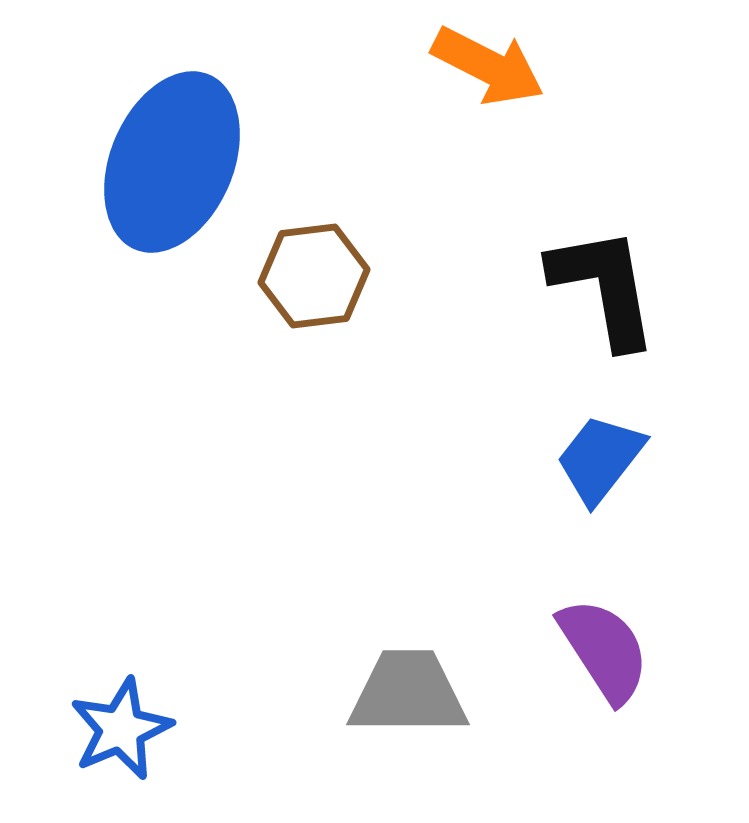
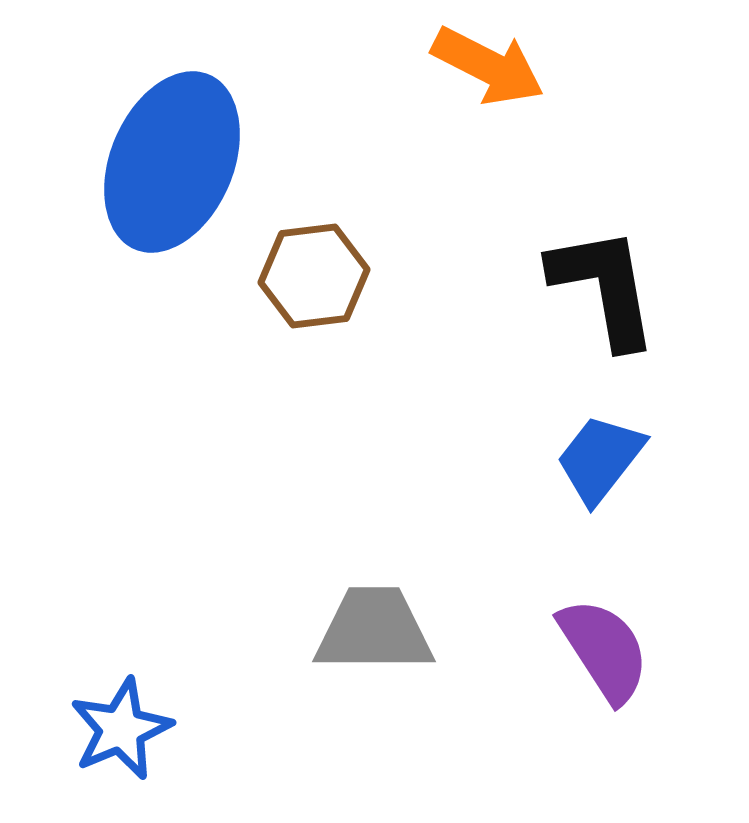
gray trapezoid: moved 34 px left, 63 px up
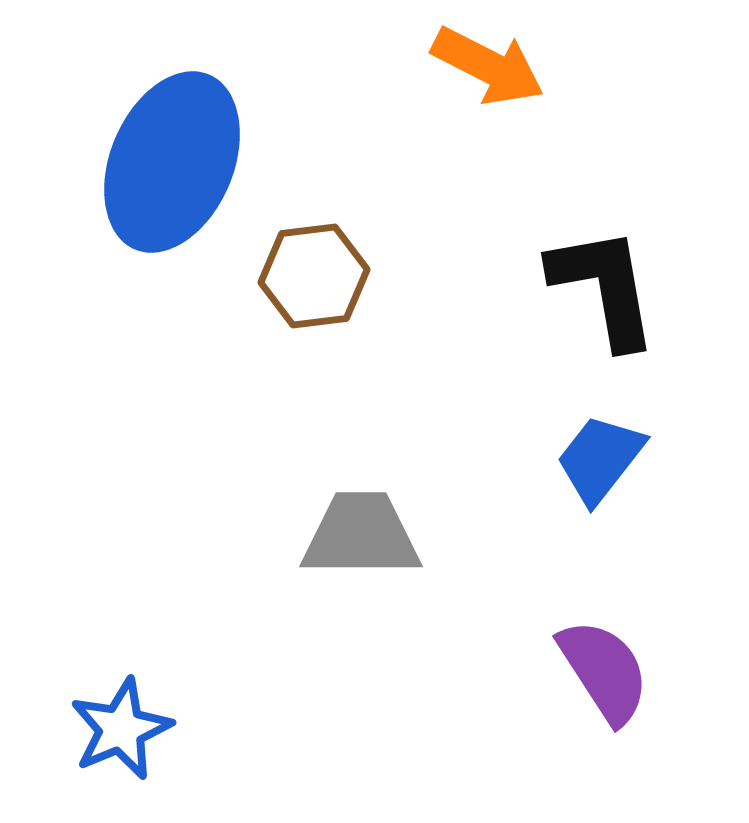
gray trapezoid: moved 13 px left, 95 px up
purple semicircle: moved 21 px down
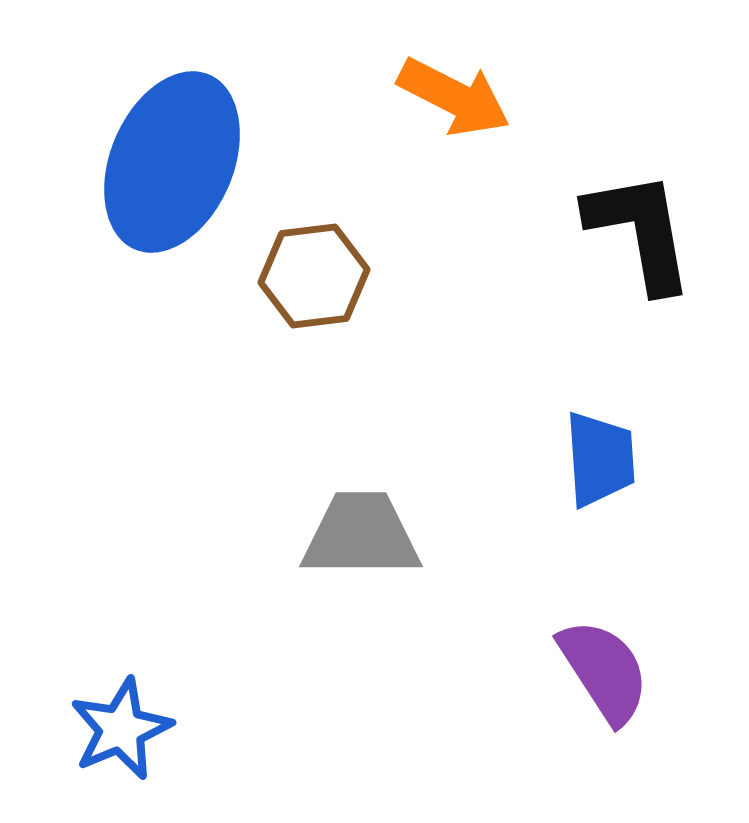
orange arrow: moved 34 px left, 31 px down
black L-shape: moved 36 px right, 56 px up
blue trapezoid: rotated 138 degrees clockwise
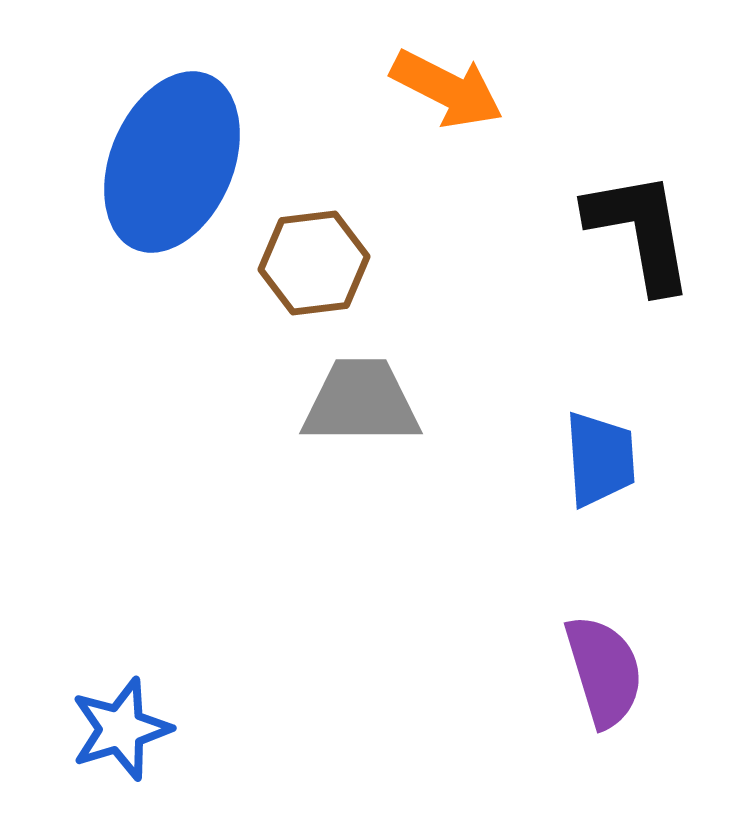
orange arrow: moved 7 px left, 8 px up
brown hexagon: moved 13 px up
gray trapezoid: moved 133 px up
purple semicircle: rotated 16 degrees clockwise
blue star: rotated 6 degrees clockwise
